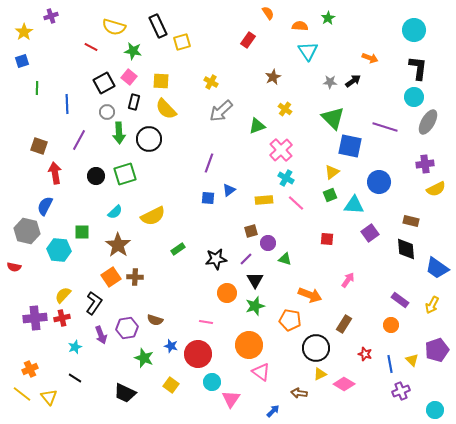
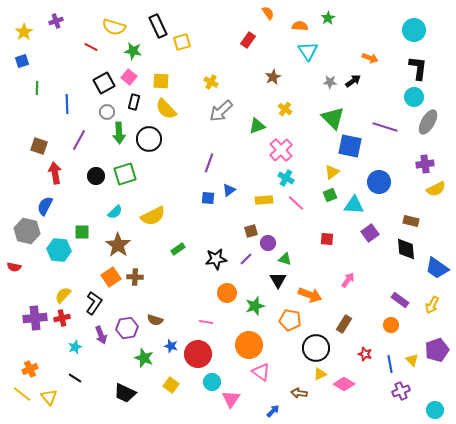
purple cross at (51, 16): moved 5 px right, 5 px down
black triangle at (255, 280): moved 23 px right
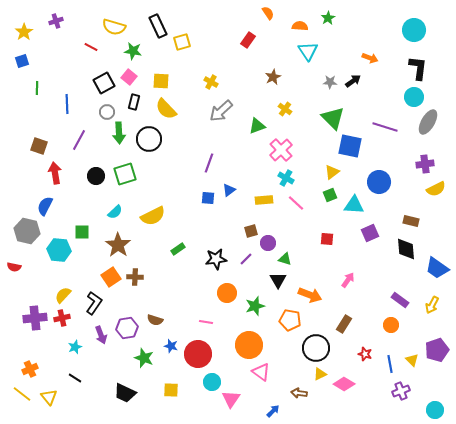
purple square at (370, 233): rotated 12 degrees clockwise
yellow square at (171, 385): moved 5 px down; rotated 35 degrees counterclockwise
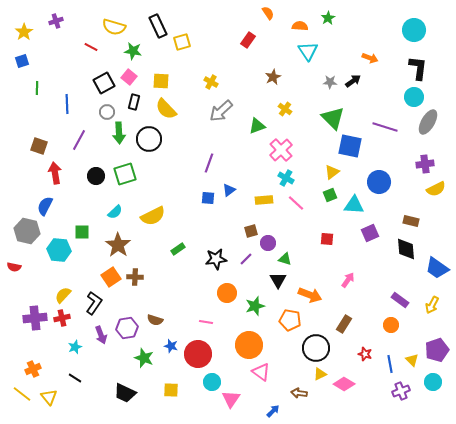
orange cross at (30, 369): moved 3 px right
cyan circle at (435, 410): moved 2 px left, 28 px up
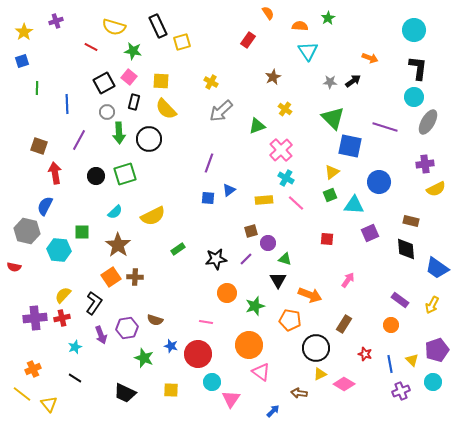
yellow triangle at (49, 397): moved 7 px down
